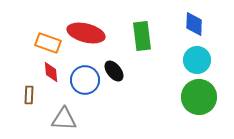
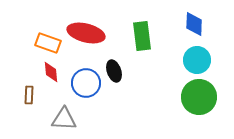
black ellipse: rotated 20 degrees clockwise
blue circle: moved 1 px right, 3 px down
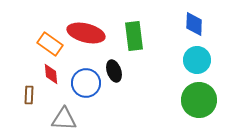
green rectangle: moved 8 px left
orange rectangle: moved 2 px right, 1 px down; rotated 15 degrees clockwise
red diamond: moved 2 px down
green circle: moved 3 px down
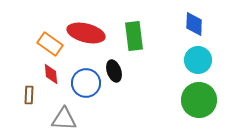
cyan circle: moved 1 px right
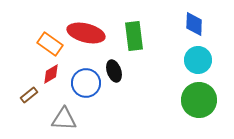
red diamond: rotated 65 degrees clockwise
brown rectangle: rotated 48 degrees clockwise
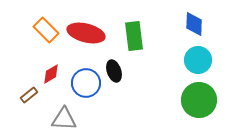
orange rectangle: moved 4 px left, 14 px up; rotated 10 degrees clockwise
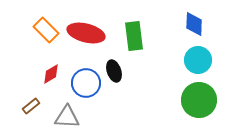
brown rectangle: moved 2 px right, 11 px down
gray triangle: moved 3 px right, 2 px up
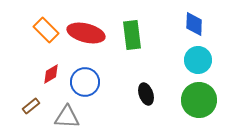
green rectangle: moved 2 px left, 1 px up
black ellipse: moved 32 px right, 23 px down
blue circle: moved 1 px left, 1 px up
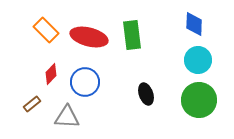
red ellipse: moved 3 px right, 4 px down
red diamond: rotated 15 degrees counterclockwise
brown rectangle: moved 1 px right, 2 px up
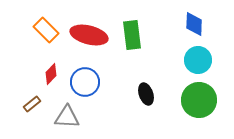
red ellipse: moved 2 px up
